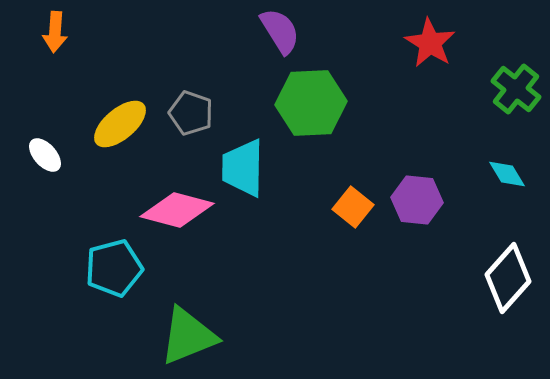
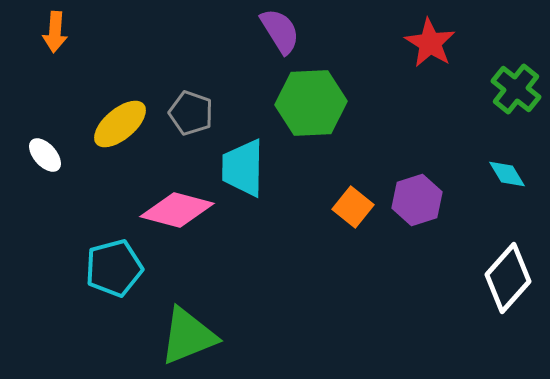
purple hexagon: rotated 24 degrees counterclockwise
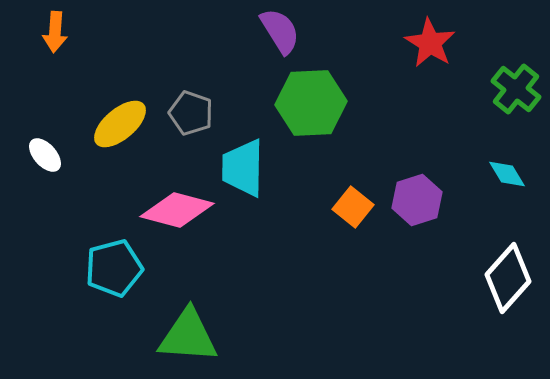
green triangle: rotated 26 degrees clockwise
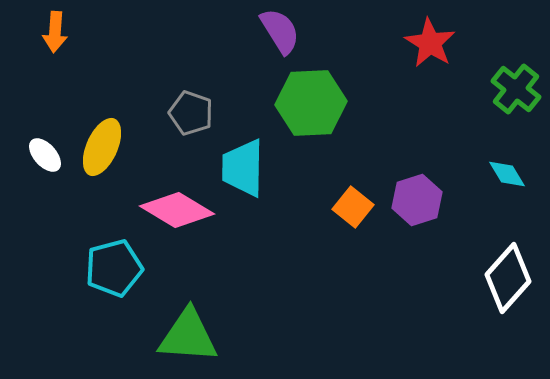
yellow ellipse: moved 18 px left, 23 px down; rotated 26 degrees counterclockwise
pink diamond: rotated 16 degrees clockwise
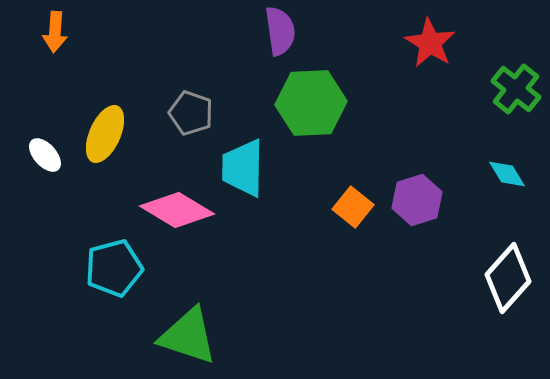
purple semicircle: rotated 24 degrees clockwise
yellow ellipse: moved 3 px right, 13 px up
green triangle: rotated 14 degrees clockwise
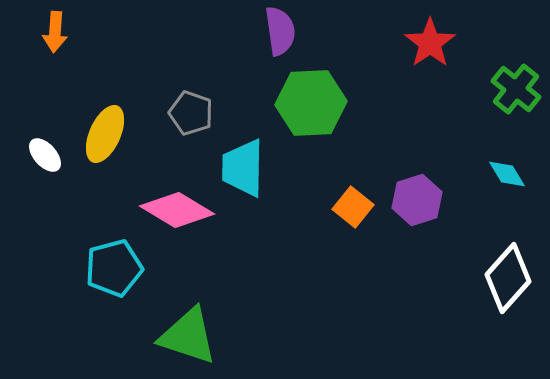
red star: rotated 6 degrees clockwise
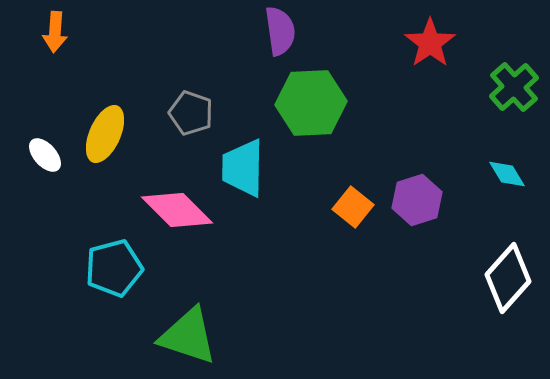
green cross: moved 2 px left, 2 px up; rotated 9 degrees clockwise
pink diamond: rotated 14 degrees clockwise
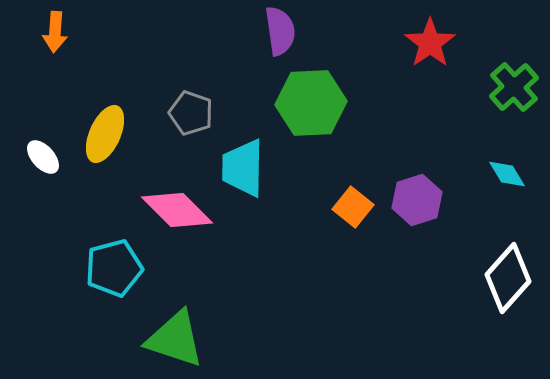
white ellipse: moved 2 px left, 2 px down
green triangle: moved 13 px left, 3 px down
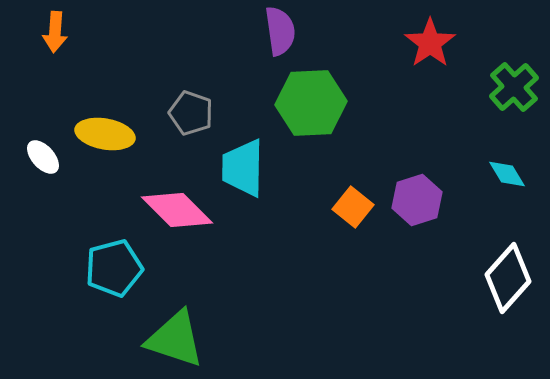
yellow ellipse: rotated 76 degrees clockwise
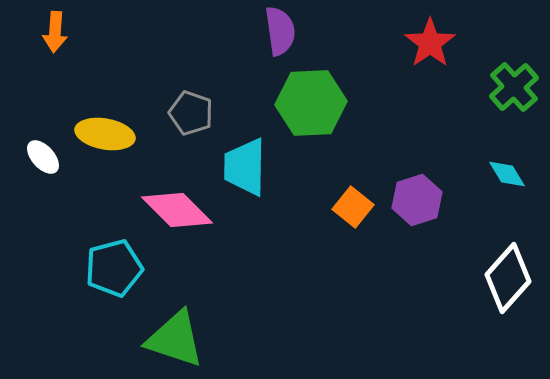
cyan trapezoid: moved 2 px right, 1 px up
